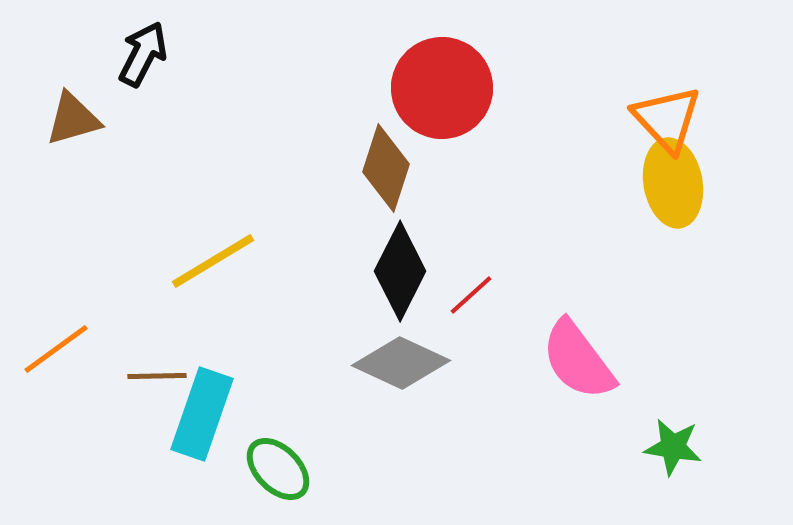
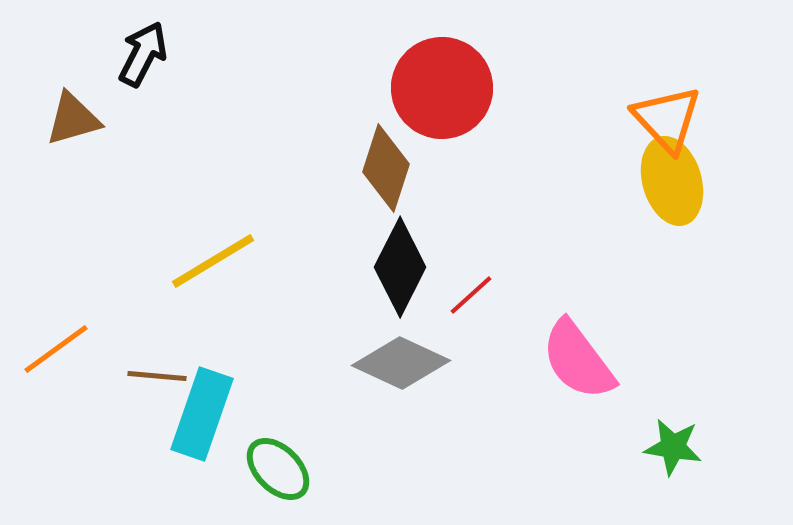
yellow ellipse: moved 1 px left, 2 px up; rotated 6 degrees counterclockwise
black diamond: moved 4 px up
brown line: rotated 6 degrees clockwise
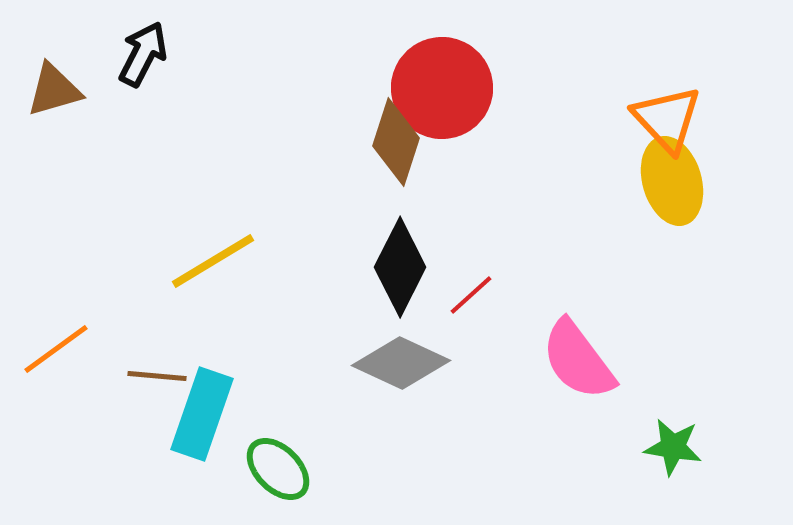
brown triangle: moved 19 px left, 29 px up
brown diamond: moved 10 px right, 26 px up
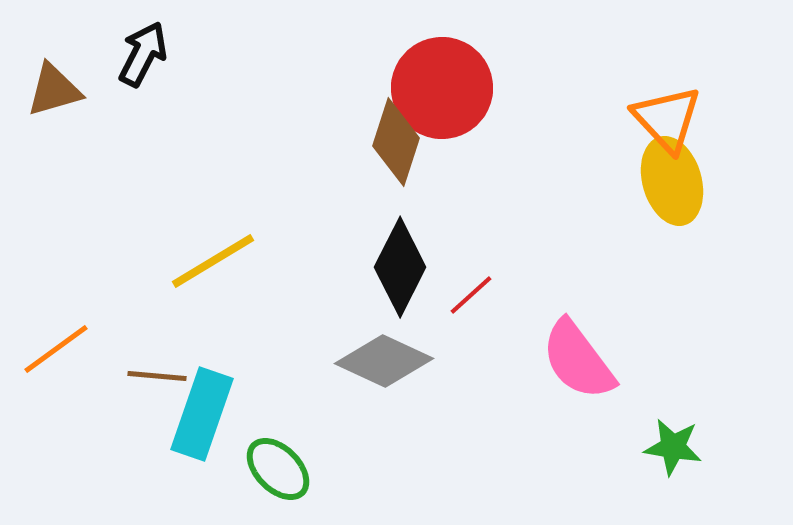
gray diamond: moved 17 px left, 2 px up
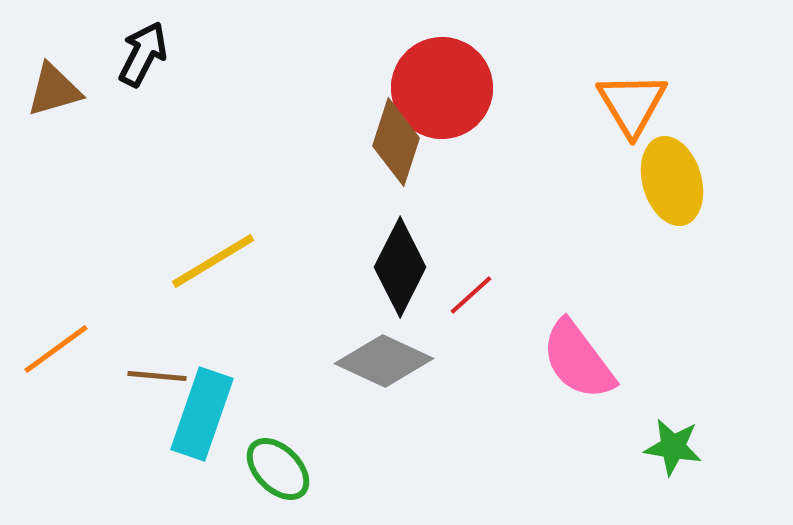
orange triangle: moved 35 px left, 15 px up; rotated 12 degrees clockwise
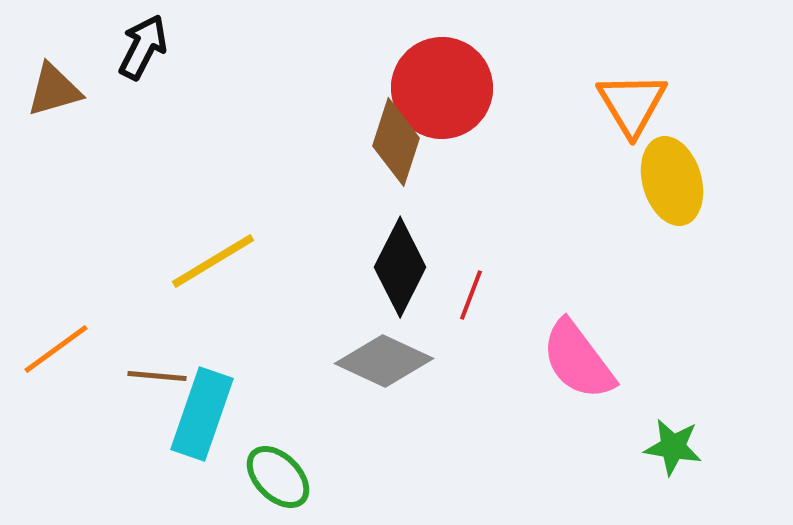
black arrow: moved 7 px up
red line: rotated 27 degrees counterclockwise
green ellipse: moved 8 px down
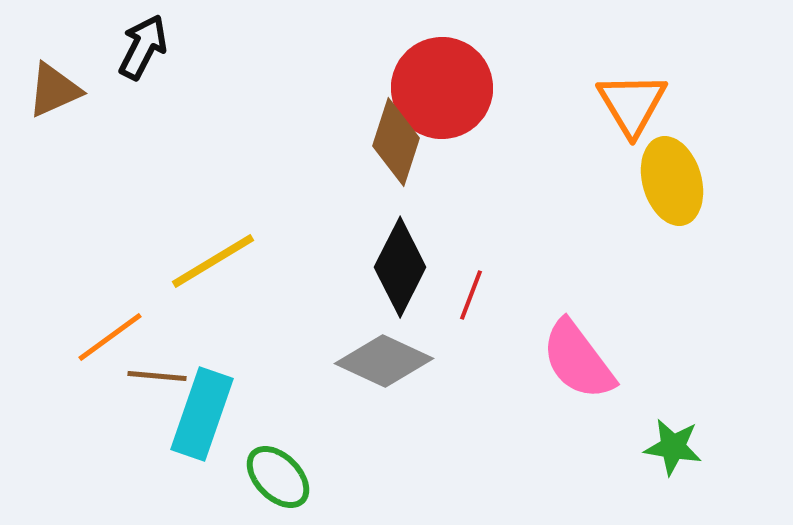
brown triangle: rotated 8 degrees counterclockwise
orange line: moved 54 px right, 12 px up
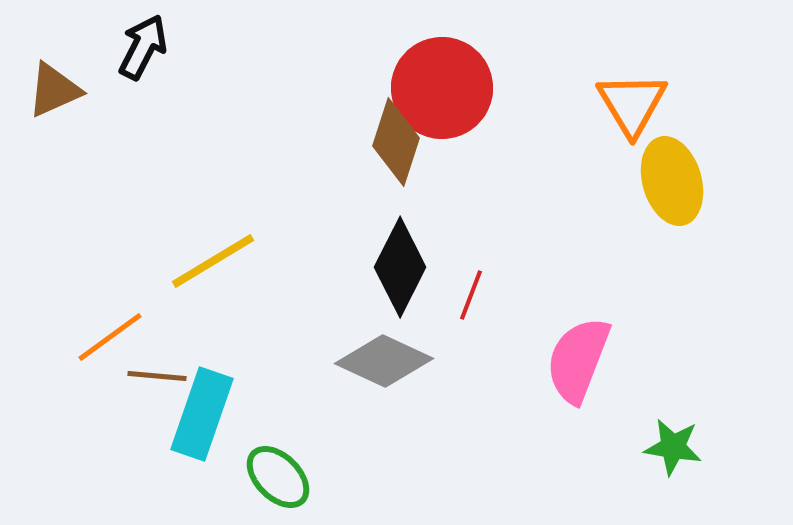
pink semicircle: rotated 58 degrees clockwise
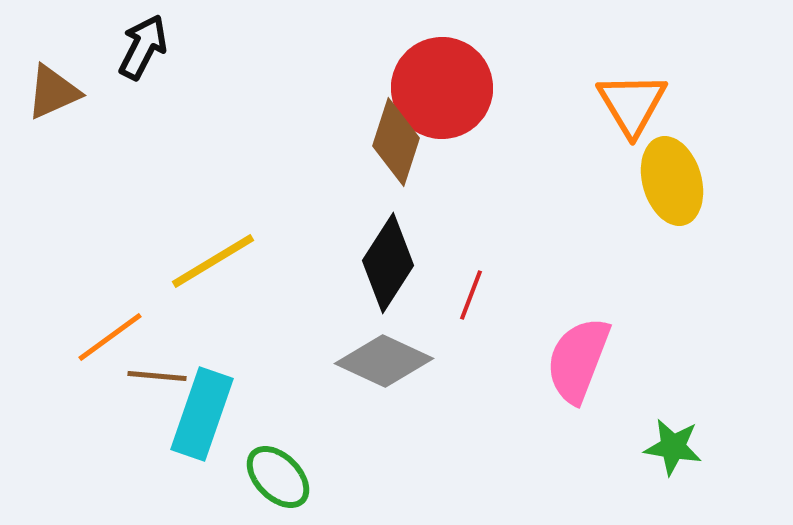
brown triangle: moved 1 px left, 2 px down
black diamond: moved 12 px left, 4 px up; rotated 6 degrees clockwise
